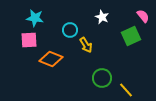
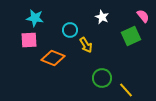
orange diamond: moved 2 px right, 1 px up
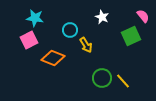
pink square: rotated 24 degrees counterclockwise
yellow line: moved 3 px left, 9 px up
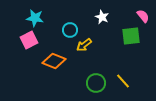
green square: rotated 18 degrees clockwise
yellow arrow: moved 2 px left; rotated 84 degrees clockwise
orange diamond: moved 1 px right, 3 px down
green circle: moved 6 px left, 5 px down
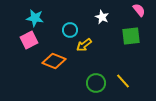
pink semicircle: moved 4 px left, 6 px up
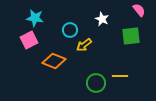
white star: moved 2 px down
yellow line: moved 3 px left, 5 px up; rotated 49 degrees counterclockwise
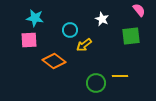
pink square: rotated 24 degrees clockwise
orange diamond: rotated 15 degrees clockwise
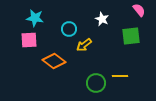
cyan circle: moved 1 px left, 1 px up
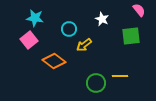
pink square: rotated 36 degrees counterclockwise
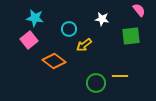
white star: rotated 16 degrees counterclockwise
